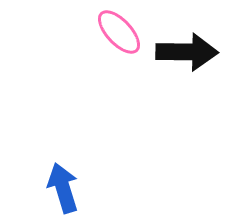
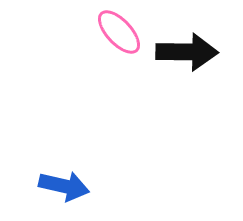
blue arrow: moved 1 px right, 2 px up; rotated 120 degrees clockwise
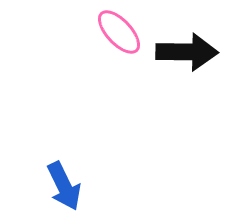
blue arrow: rotated 51 degrees clockwise
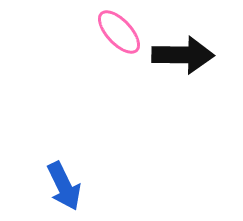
black arrow: moved 4 px left, 3 px down
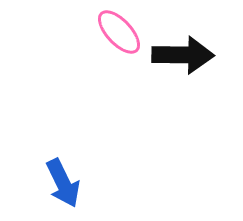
blue arrow: moved 1 px left, 3 px up
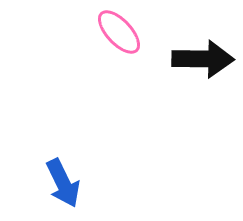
black arrow: moved 20 px right, 4 px down
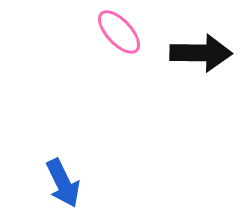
black arrow: moved 2 px left, 6 px up
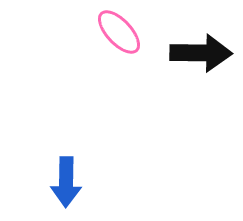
blue arrow: moved 3 px right, 1 px up; rotated 27 degrees clockwise
